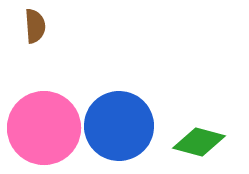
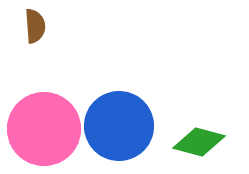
pink circle: moved 1 px down
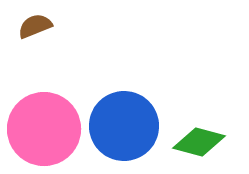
brown semicircle: rotated 108 degrees counterclockwise
blue circle: moved 5 px right
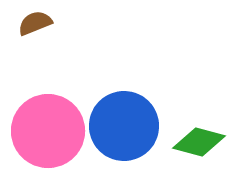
brown semicircle: moved 3 px up
pink circle: moved 4 px right, 2 px down
